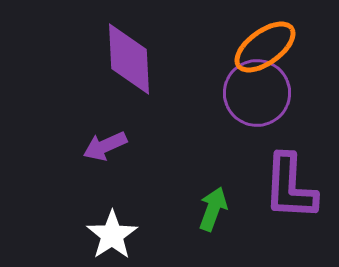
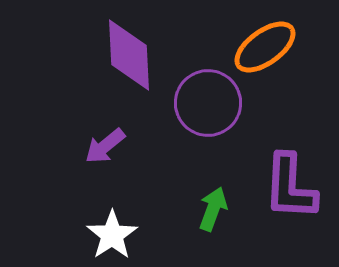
purple diamond: moved 4 px up
purple circle: moved 49 px left, 10 px down
purple arrow: rotated 15 degrees counterclockwise
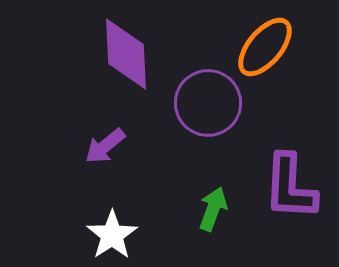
orange ellipse: rotated 14 degrees counterclockwise
purple diamond: moved 3 px left, 1 px up
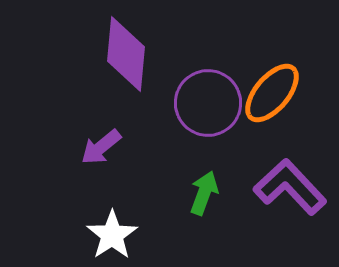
orange ellipse: moved 7 px right, 46 px down
purple diamond: rotated 8 degrees clockwise
purple arrow: moved 4 px left, 1 px down
purple L-shape: rotated 134 degrees clockwise
green arrow: moved 9 px left, 16 px up
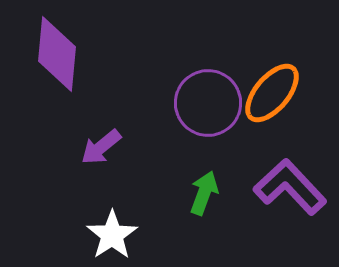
purple diamond: moved 69 px left
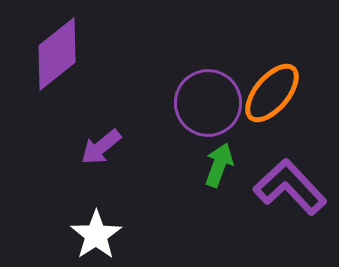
purple diamond: rotated 46 degrees clockwise
green arrow: moved 15 px right, 28 px up
white star: moved 16 px left
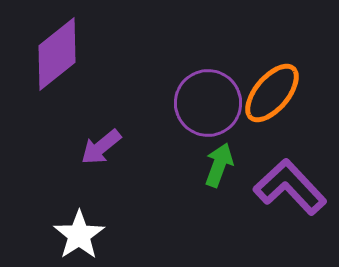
white star: moved 17 px left
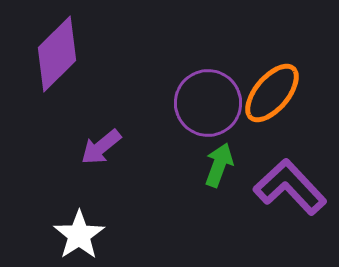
purple diamond: rotated 6 degrees counterclockwise
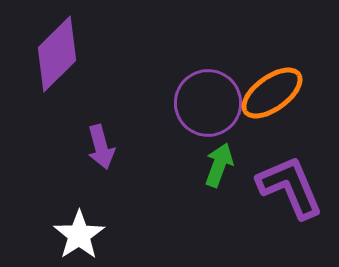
orange ellipse: rotated 14 degrees clockwise
purple arrow: rotated 66 degrees counterclockwise
purple L-shape: rotated 20 degrees clockwise
